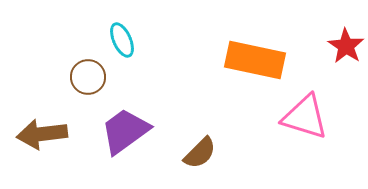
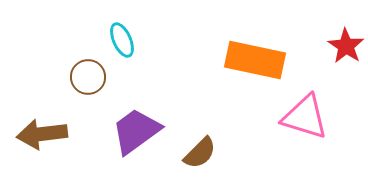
purple trapezoid: moved 11 px right
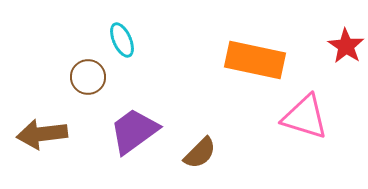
purple trapezoid: moved 2 px left
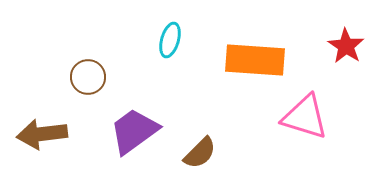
cyan ellipse: moved 48 px right; rotated 40 degrees clockwise
orange rectangle: rotated 8 degrees counterclockwise
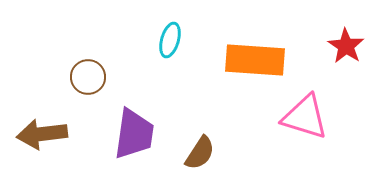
purple trapezoid: moved 3 px down; rotated 134 degrees clockwise
brown semicircle: rotated 12 degrees counterclockwise
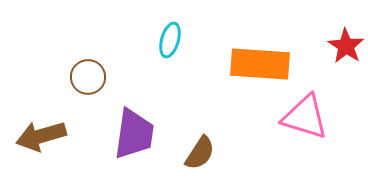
orange rectangle: moved 5 px right, 4 px down
brown arrow: moved 1 px left, 2 px down; rotated 9 degrees counterclockwise
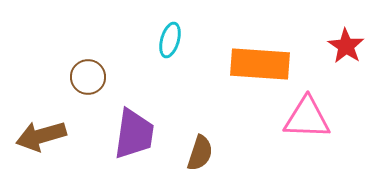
pink triangle: moved 2 px right, 1 px down; rotated 15 degrees counterclockwise
brown semicircle: rotated 15 degrees counterclockwise
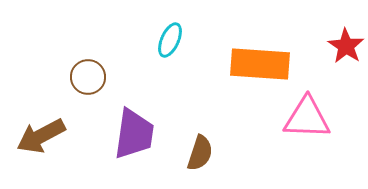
cyan ellipse: rotated 8 degrees clockwise
brown arrow: rotated 12 degrees counterclockwise
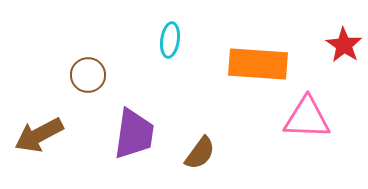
cyan ellipse: rotated 16 degrees counterclockwise
red star: moved 2 px left, 1 px up
orange rectangle: moved 2 px left
brown circle: moved 2 px up
brown arrow: moved 2 px left, 1 px up
brown semicircle: rotated 18 degrees clockwise
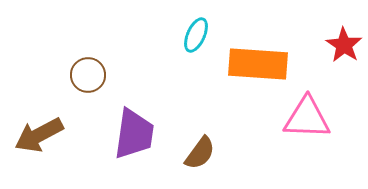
cyan ellipse: moved 26 px right, 5 px up; rotated 16 degrees clockwise
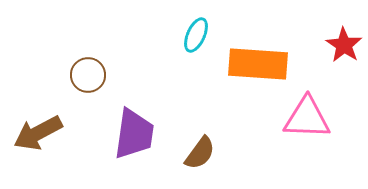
brown arrow: moved 1 px left, 2 px up
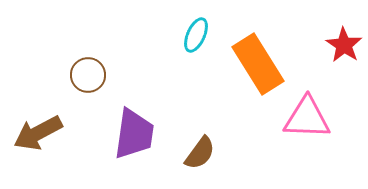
orange rectangle: rotated 54 degrees clockwise
